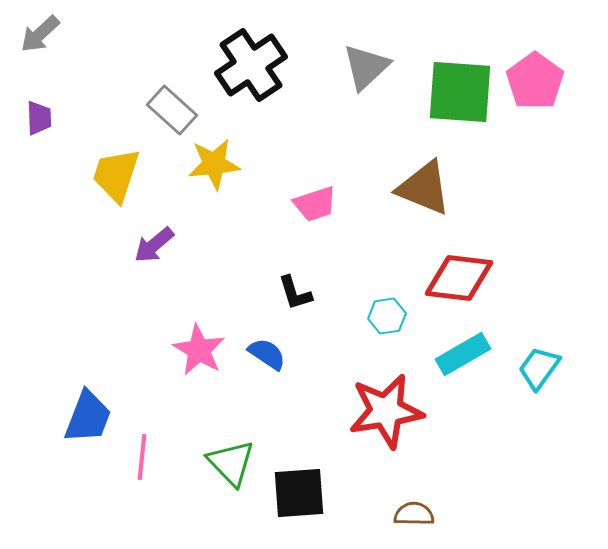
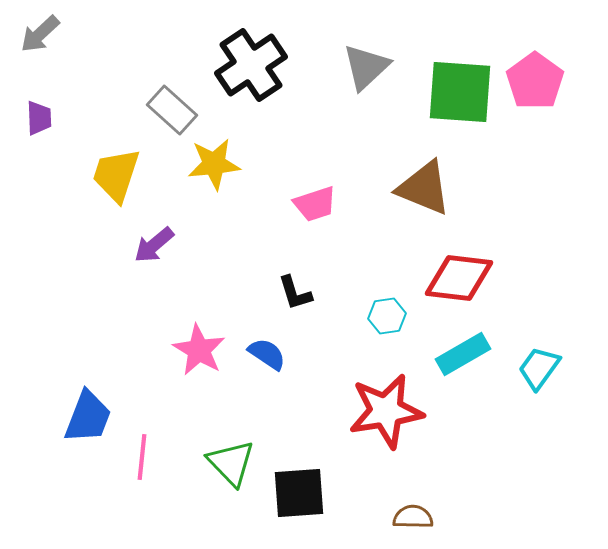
brown semicircle: moved 1 px left, 3 px down
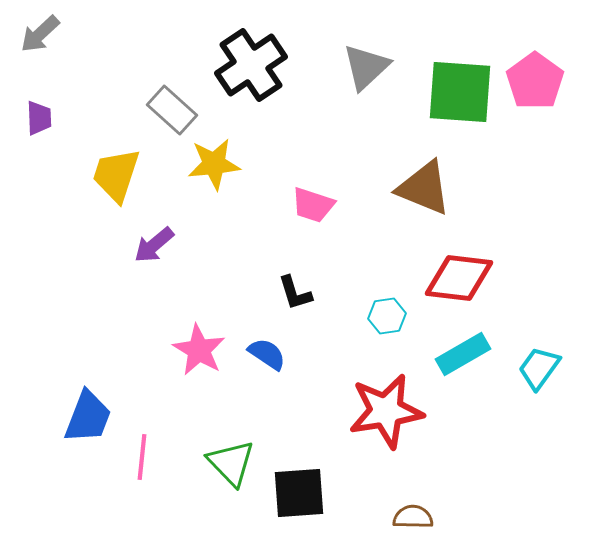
pink trapezoid: moved 2 px left, 1 px down; rotated 36 degrees clockwise
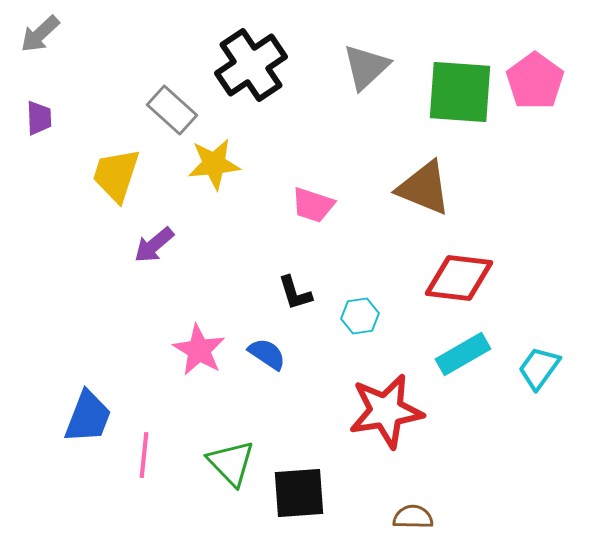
cyan hexagon: moved 27 px left
pink line: moved 2 px right, 2 px up
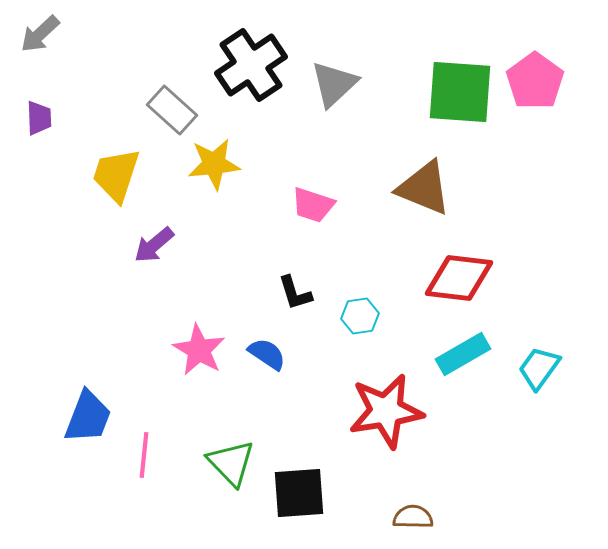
gray triangle: moved 32 px left, 17 px down
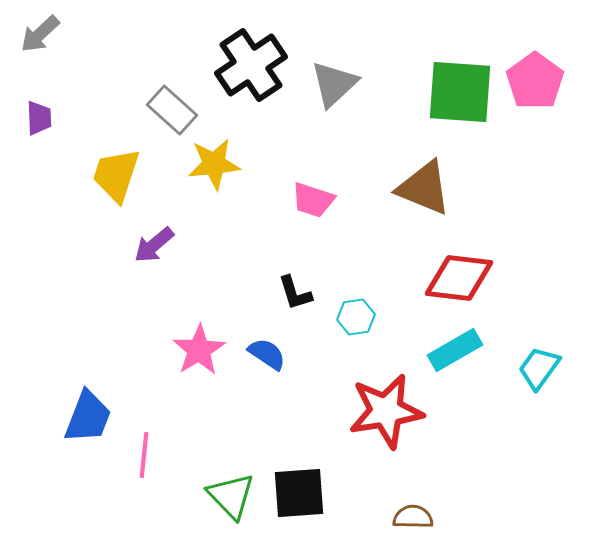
pink trapezoid: moved 5 px up
cyan hexagon: moved 4 px left, 1 px down
pink star: rotated 10 degrees clockwise
cyan rectangle: moved 8 px left, 4 px up
green triangle: moved 33 px down
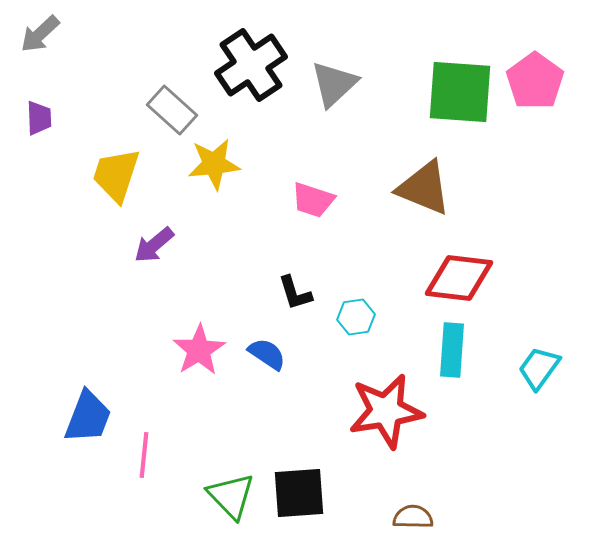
cyan rectangle: moved 3 px left; rotated 56 degrees counterclockwise
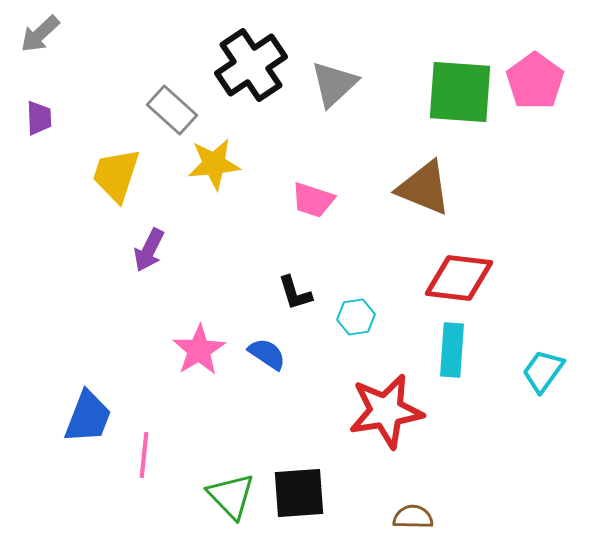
purple arrow: moved 5 px left, 5 px down; rotated 24 degrees counterclockwise
cyan trapezoid: moved 4 px right, 3 px down
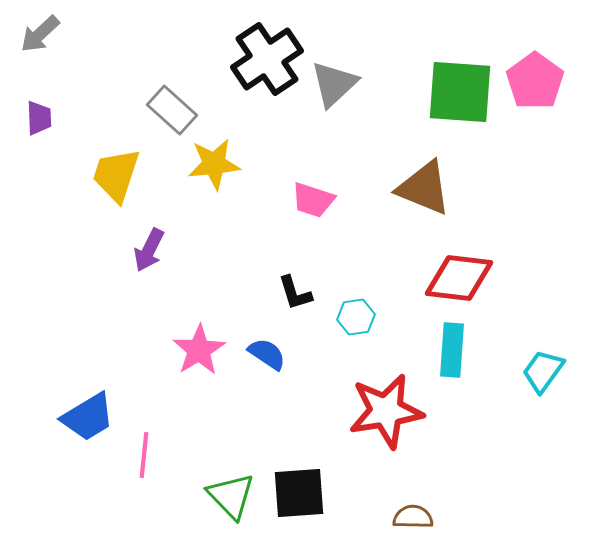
black cross: moved 16 px right, 6 px up
blue trapezoid: rotated 38 degrees clockwise
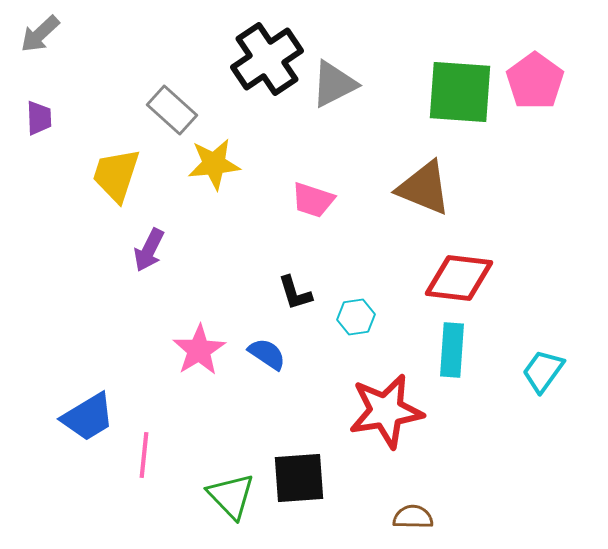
gray triangle: rotated 16 degrees clockwise
black square: moved 15 px up
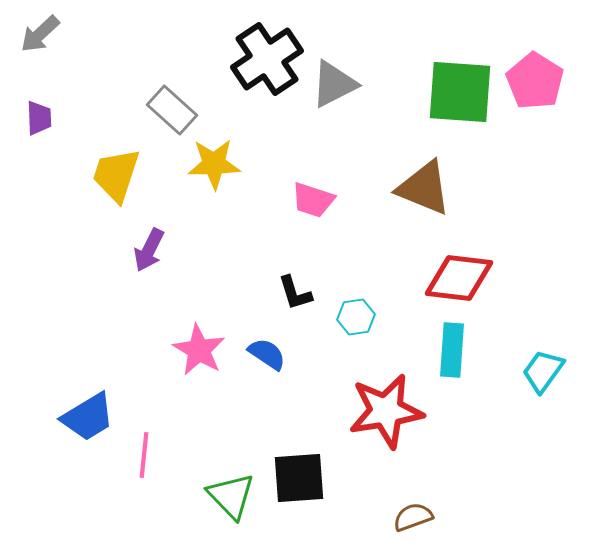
pink pentagon: rotated 4 degrees counterclockwise
yellow star: rotated 4 degrees clockwise
pink star: rotated 10 degrees counterclockwise
brown semicircle: rotated 21 degrees counterclockwise
